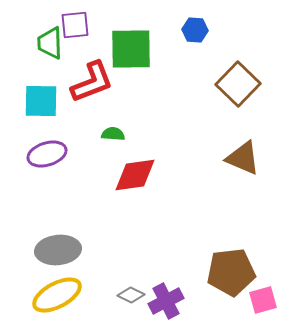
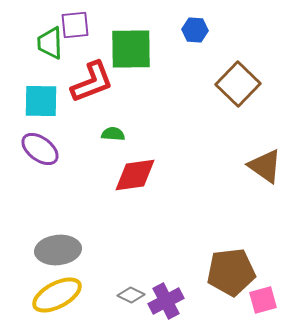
purple ellipse: moved 7 px left, 5 px up; rotated 54 degrees clockwise
brown triangle: moved 22 px right, 8 px down; rotated 12 degrees clockwise
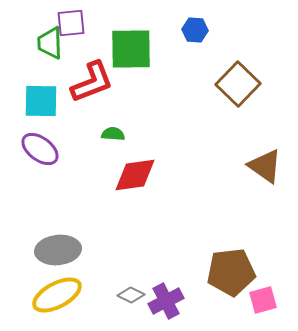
purple square: moved 4 px left, 2 px up
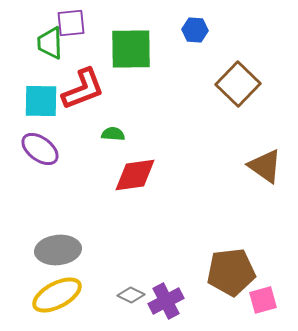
red L-shape: moved 9 px left, 7 px down
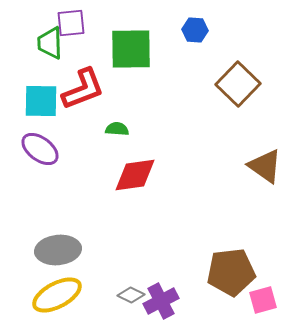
green semicircle: moved 4 px right, 5 px up
purple cross: moved 5 px left
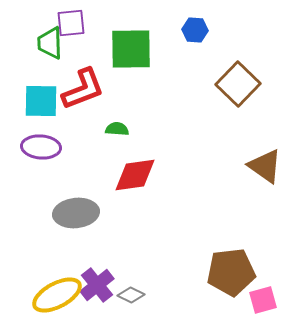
purple ellipse: moved 1 px right, 2 px up; rotated 33 degrees counterclockwise
gray ellipse: moved 18 px right, 37 px up
purple cross: moved 64 px left, 16 px up; rotated 12 degrees counterclockwise
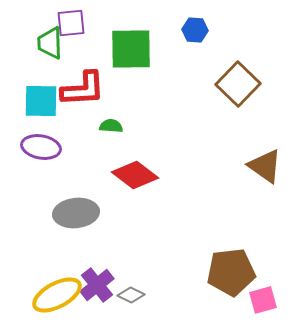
red L-shape: rotated 18 degrees clockwise
green semicircle: moved 6 px left, 3 px up
purple ellipse: rotated 6 degrees clockwise
red diamond: rotated 45 degrees clockwise
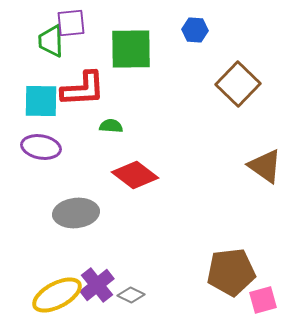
green trapezoid: moved 1 px right, 2 px up
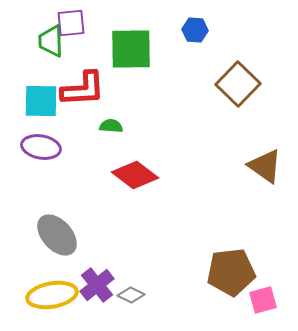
gray ellipse: moved 19 px left, 22 px down; rotated 54 degrees clockwise
yellow ellipse: moved 5 px left; rotated 18 degrees clockwise
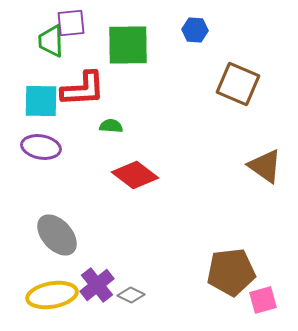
green square: moved 3 px left, 4 px up
brown square: rotated 21 degrees counterclockwise
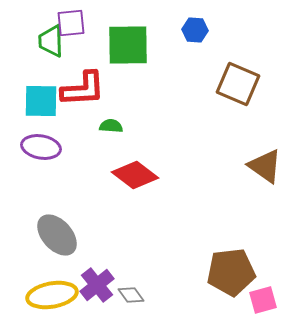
gray diamond: rotated 28 degrees clockwise
